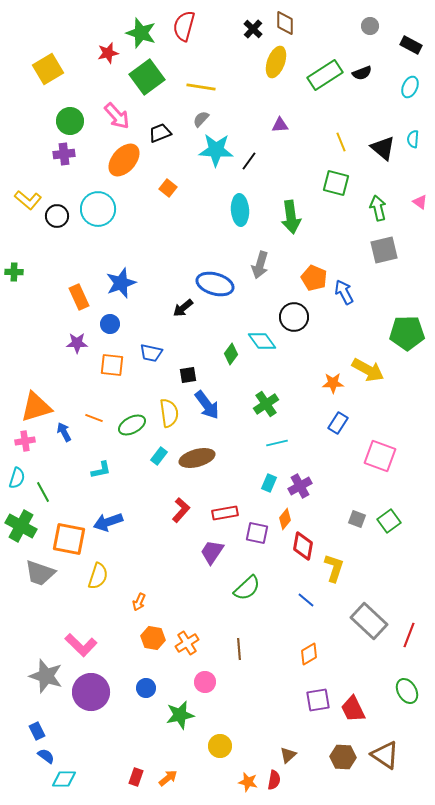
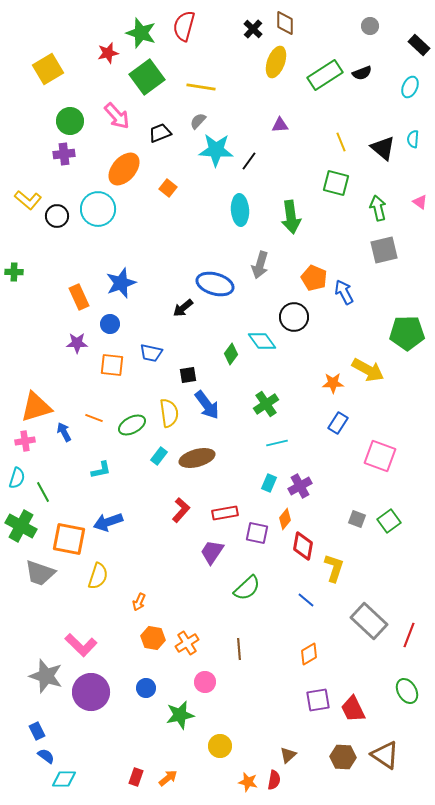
black rectangle at (411, 45): moved 8 px right; rotated 15 degrees clockwise
gray semicircle at (201, 119): moved 3 px left, 2 px down
orange ellipse at (124, 160): moved 9 px down
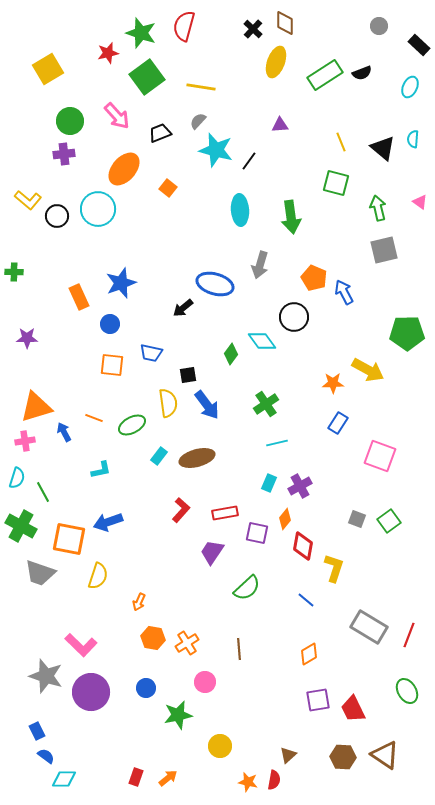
gray circle at (370, 26): moved 9 px right
cyan star at (216, 150): rotated 12 degrees clockwise
purple star at (77, 343): moved 50 px left, 5 px up
yellow semicircle at (169, 413): moved 1 px left, 10 px up
gray rectangle at (369, 621): moved 6 px down; rotated 12 degrees counterclockwise
green star at (180, 715): moved 2 px left
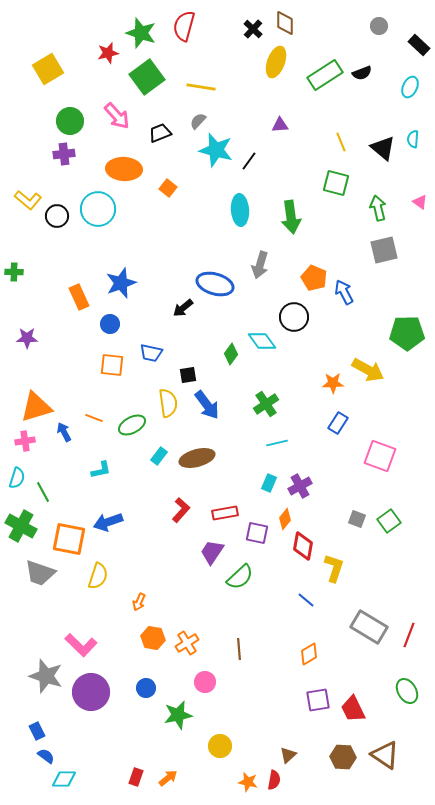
orange ellipse at (124, 169): rotated 52 degrees clockwise
green semicircle at (247, 588): moved 7 px left, 11 px up
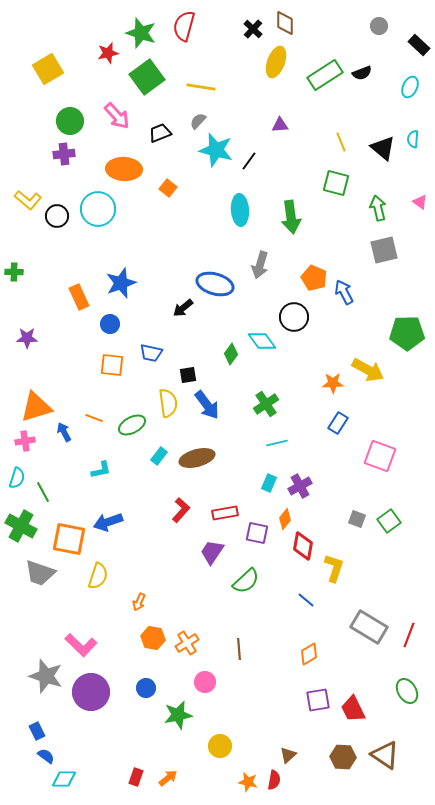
green semicircle at (240, 577): moved 6 px right, 4 px down
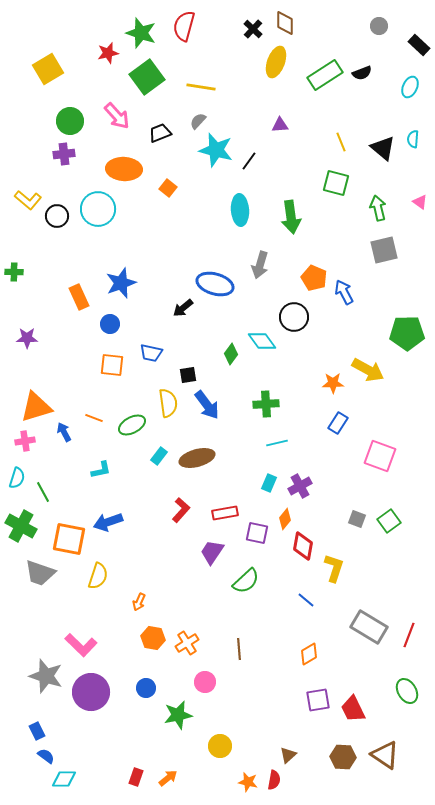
green cross at (266, 404): rotated 30 degrees clockwise
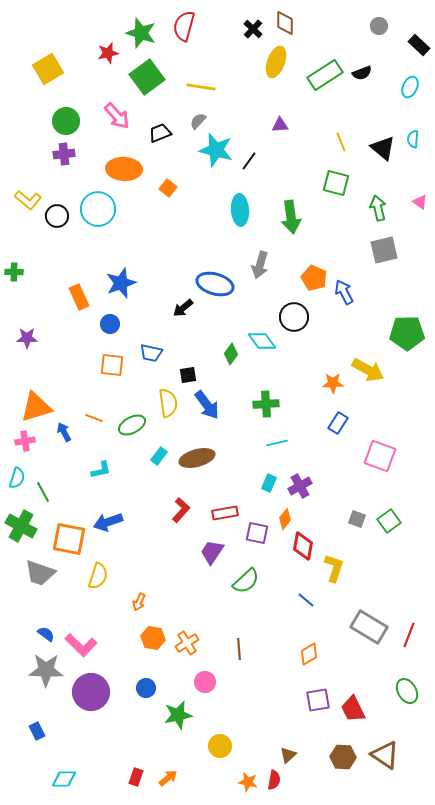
green circle at (70, 121): moved 4 px left
gray star at (46, 676): moved 6 px up; rotated 16 degrees counterclockwise
blue semicircle at (46, 756): moved 122 px up
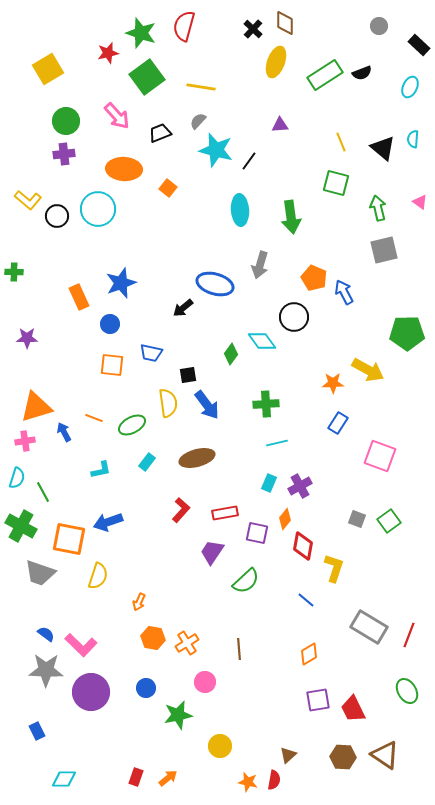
cyan rectangle at (159, 456): moved 12 px left, 6 px down
